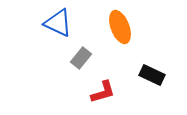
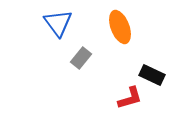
blue triangle: rotated 28 degrees clockwise
red L-shape: moved 27 px right, 6 px down
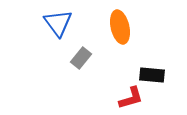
orange ellipse: rotated 8 degrees clockwise
black rectangle: rotated 20 degrees counterclockwise
red L-shape: moved 1 px right
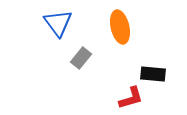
black rectangle: moved 1 px right, 1 px up
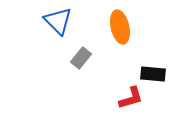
blue triangle: moved 2 px up; rotated 8 degrees counterclockwise
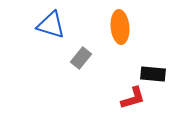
blue triangle: moved 7 px left, 4 px down; rotated 28 degrees counterclockwise
orange ellipse: rotated 8 degrees clockwise
red L-shape: moved 2 px right
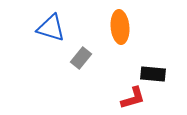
blue triangle: moved 3 px down
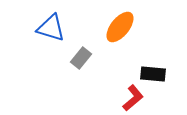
orange ellipse: rotated 44 degrees clockwise
red L-shape: rotated 24 degrees counterclockwise
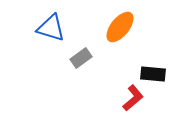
gray rectangle: rotated 15 degrees clockwise
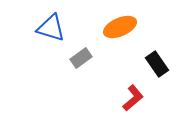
orange ellipse: rotated 28 degrees clockwise
black rectangle: moved 4 px right, 10 px up; rotated 50 degrees clockwise
